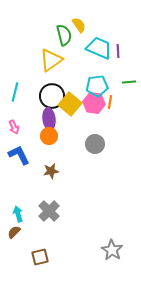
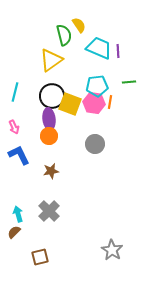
yellow square: rotated 20 degrees counterclockwise
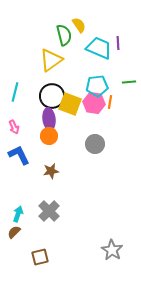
purple line: moved 8 px up
cyan arrow: rotated 35 degrees clockwise
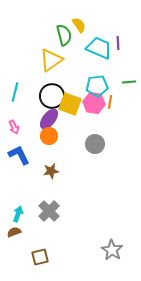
purple ellipse: rotated 45 degrees clockwise
brown semicircle: rotated 24 degrees clockwise
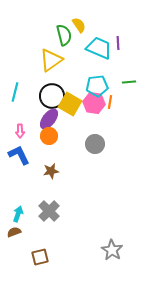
yellow square: rotated 10 degrees clockwise
pink arrow: moved 6 px right, 4 px down; rotated 24 degrees clockwise
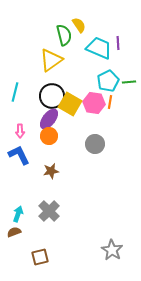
cyan pentagon: moved 11 px right, 5 px up; rotated 20 degrees counterclockwise
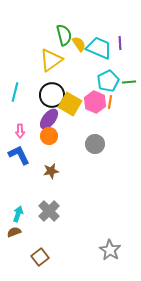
yellow semicircle: moved 19 px down
purple line: moved 2 px right
black circle: moved 1 px up
pink hexagon: moved 1 px right, 1 px up; rotated 15 degrees clockwise
gray star: moved 2 px left
brown square: rotated 24 degrees counterclockwise
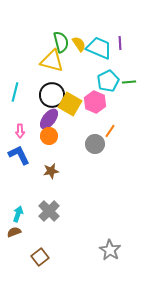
green semicircle: moved 3 px left, 7 px down
yellow triangle: moved 1 px right, 1 px down; rotated 50 degrees clockwise
orange line: moved 29 px down; rotated 24 degrees clockwise
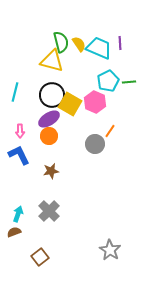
purple ellipse: rotated 20 degrees clockwise
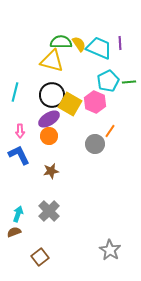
green semicircle: rotated 75 degrees counterclockwise
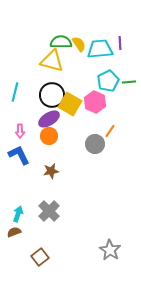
cyan trapezoid: moved 1 px right, 1 px down; rotated 28 degrees counterclockwise
